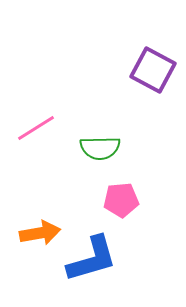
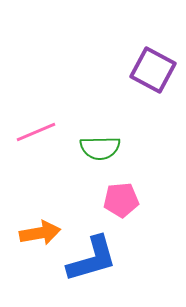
pink line: moved 4 px down; rotated 9 degrees clockwise
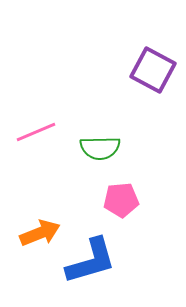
orange arrow: rotated 12 degrees counterclockwise
blue L-shape: moved 1 px left, 2 px down
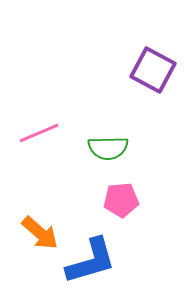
pink line: moved 3 px right, 1 px down
green semicircle: moved 8 px right
orange arrow: rotated 63 degrees clockwise
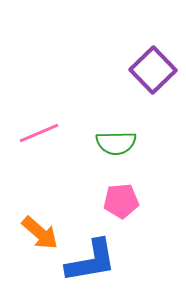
purple square: rotated 18 degrees clockwise
green semicircle: moved 8 px right, 5 px up
pink pentagon: moved 1 px down
blue L-shape: rotated 6 degrees clockwise
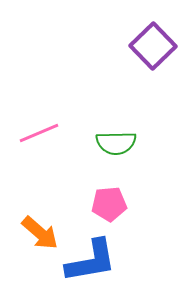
purple square: moved 24 px up
pink pentagon: moved 12 px left, 3 px down
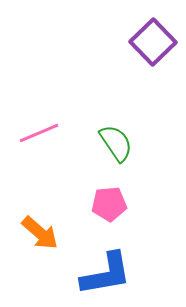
purple square: moved 4 px up
green semicircle: rotated 123 degrees counterclockwise
blue L-shape: moved 15 px right, 13 px down
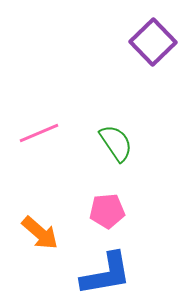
pink pentagon: moved 2 px left, 7 px down
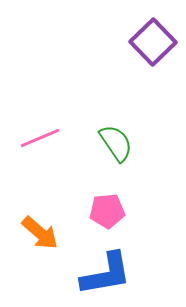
pink line: moved 1 px right, 5 px down
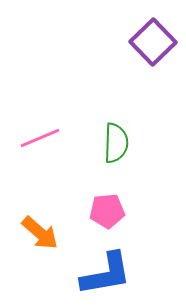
green semicircle: rotated 36 degrees clockwise
